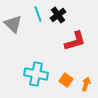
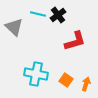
cyan line: rotated 56 degrees counterclockwise
gray triangle: moved 1 px right, 3 px down
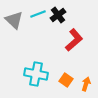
cyan line: rotated 35 degrees counterclockwise
gray triangle: moved 7 px up
red L-shape: moved 1 px left, 1 px up; rotated 25 degrees counterclockwise
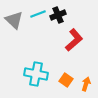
black cross: rotated 14 degrees clockwise
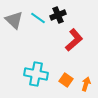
cyan line: moved 4 px down; rotated 56 degrees clockwise
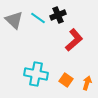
orange arrow: moved 1 px right, 1 px up
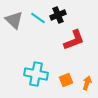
red L-shape: rotated 20 degrees clockwise
orange square: rotated 32 degrees clockwise
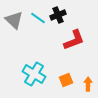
cyan cross: moved 2 px left; rotated 20 degrees clockwise
orange arrow: moved 1 px right, 1 px down; rotated 16 degrees counterclockwise
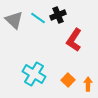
red L-shape: rotated 145 degrees clockwise
orange square: moved 2 px right; rotated 24 degrees counterclockwise
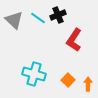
cyan cross: rotated 15 degrees counterclockwise
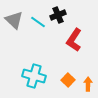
cyan line: moved 4 px down
cyan cross: moved 2 px down
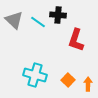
black cross: rotated 28 degrees clockwise
red L-shape: moved 2 px right; rotated 15 degrees counterclockwise
cyan cross: moved 1 px right, 1 px up
